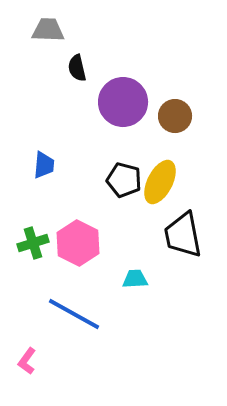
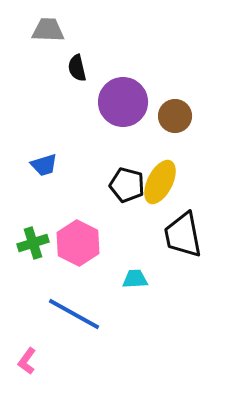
blue trapezoid: rotated 68 degrees clockwise
black pentagon: moved 3 px right, 5 px down
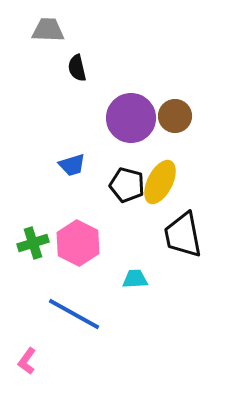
purple circle: moved 8 px right, 16 px down
blue trapezoid: moved 28 px right
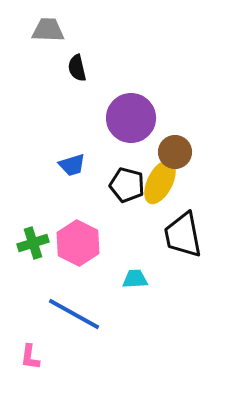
brown circle: moved 36 px down
pink L-shape: moved 3 px right, 4 px up; rotated 28 degrees counterclockwise
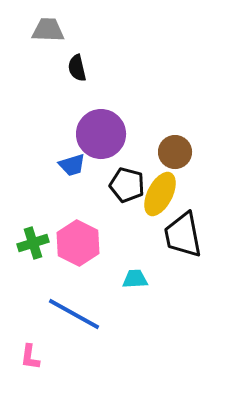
purple circle: moved 30 px left, 16 px down
yellow ellipse: moved 12 px down
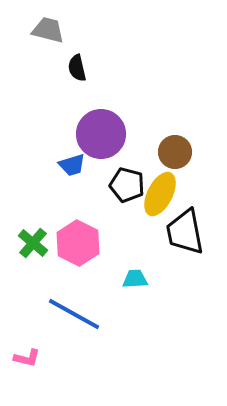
gray trapezoid: rotated 12 degrees clockwise
black trapezoid: moved 2 px right, 3 px up
green cross: rotated 32 degrees counterclockwise
pink L-shape: moved 3 px left, 1 px down; rotated 84 degrees counterclockwise
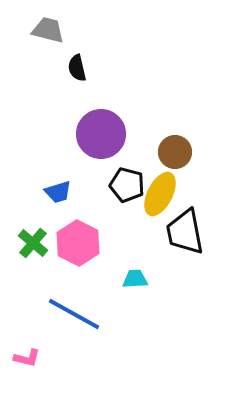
blue trapezoid: moved 14 px left, 27 px down
